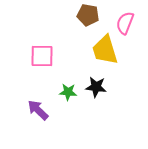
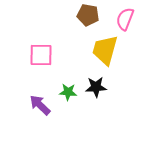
pink semicircle: moved 4 px up
yellow trapezoid: rotated 32 degrees clockwise
pink square: moved 1 px left, 1 px up
black star: rotated 10 degrees counterclockwise
purple arrow: moved 2 px right, 5 px up
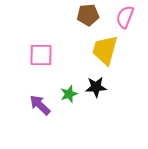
brown pentagon: rotated 15 degrees counterclockwise
pink semicircle: moved 2 px up
green star: moved 1 px right, 2 px down; rotated 24 degrees counterclockwise
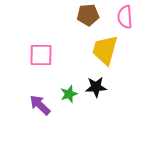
pink semicircle: rotated 25 degrees counterclockwise
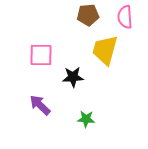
black star: moved 23 px left, 10 px up
green star: moved 17 px right, 25 px down; rotated 24 degrees clockwise
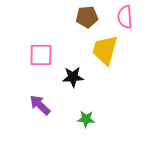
brown pentagon: moved 1 px left, 2 px down
